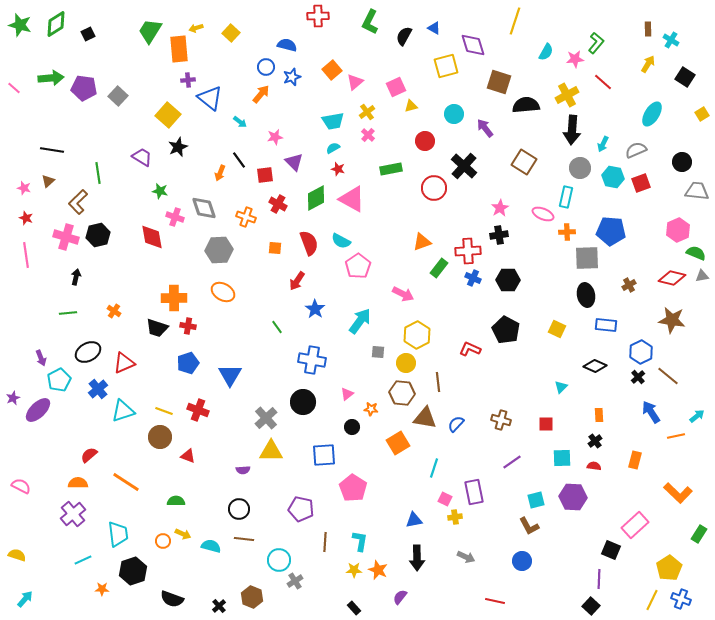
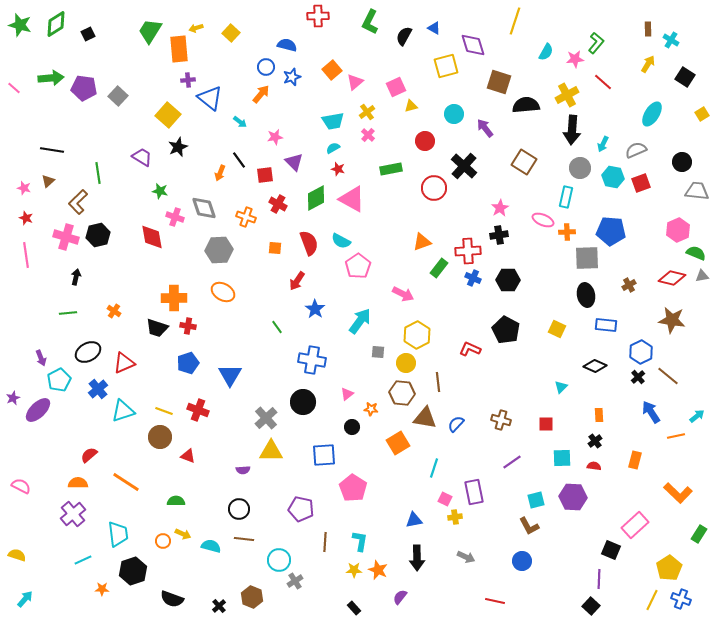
pink ellipse at (543, 214): moved 6 px down
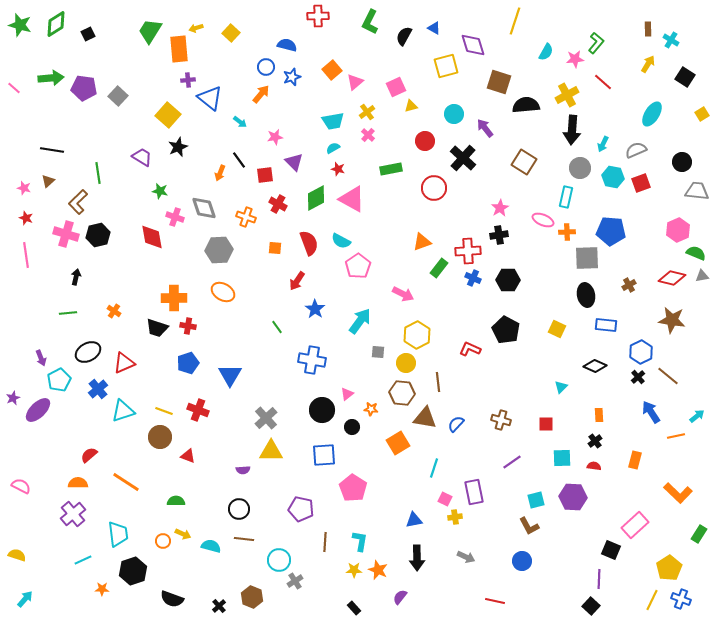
black cross at (464, 166): moved 1 px left, 8 px up
pink cross at (66, 237): moved 3 px up
black circle at (303, 402): moved 19 px right, 8 px down
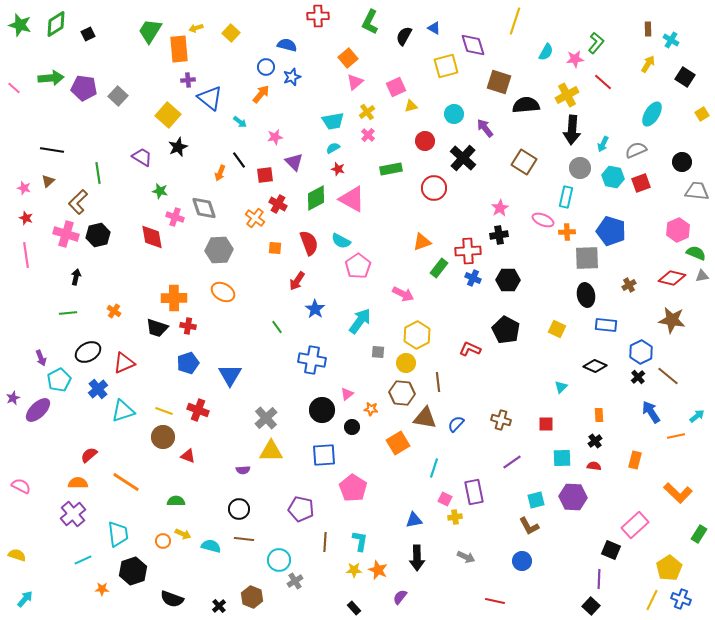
orange square at (332, 70): moved 16 px right, 12 px up
orange cross at (246, 217): moved 9 px right, 1 px down; rotated 18 degrees clockwise
blue pentagon at (611, 231): rotated 12 degrees clockwise
brown circle at (160, 437): moved 3 px right
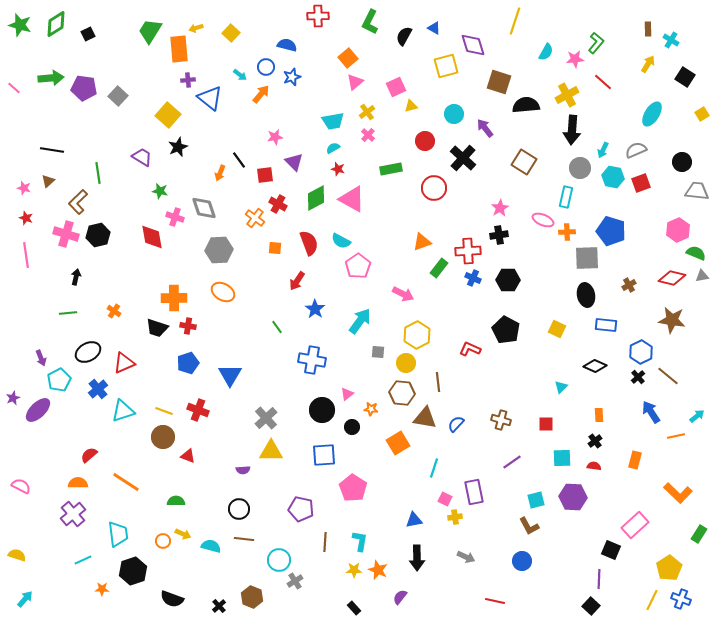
cyan arrow at (240, 122): moved 47 px up
cyan arrow at (603, 144): moved 6 px down
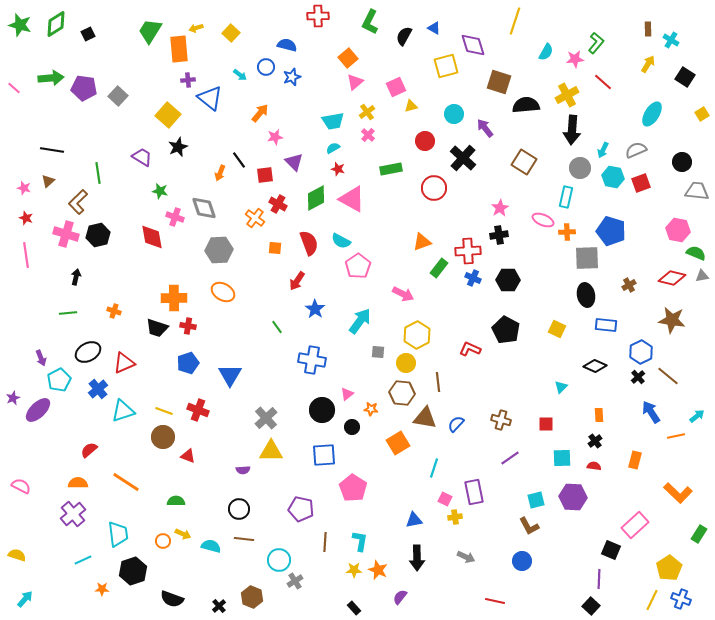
orange arrow at (261, 94): moved 1 px left, 19 px down
pink hexagon at (678, 230): rotated 25 degrees counterclockwise
orange cross at (114, 311): rotated 16 degrees counterclockwise
red semicircle at (89, 455): moved 5 px up
purple line at (512, 462): moved 2 px left, 4 px up
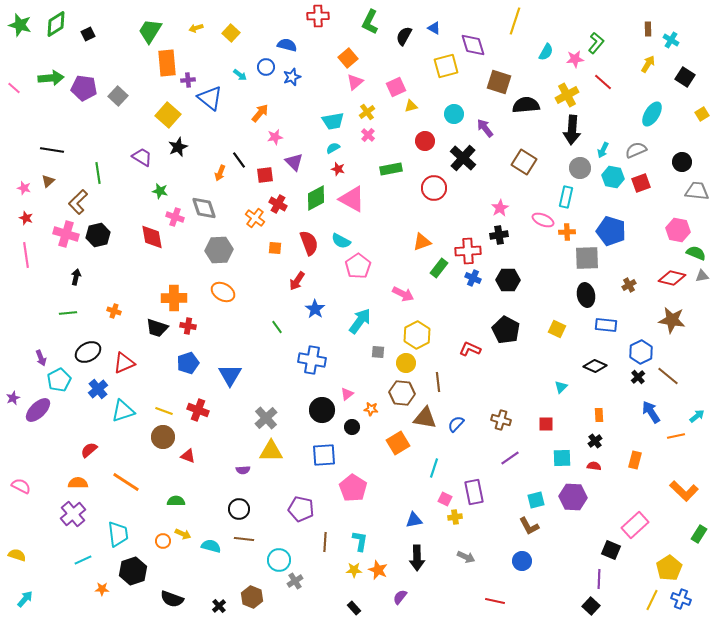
orange rectangle at (179, 49): moved 12 px left, 14 px down
orange L-shape at (678, 493): moved 6 px right, 2 px up
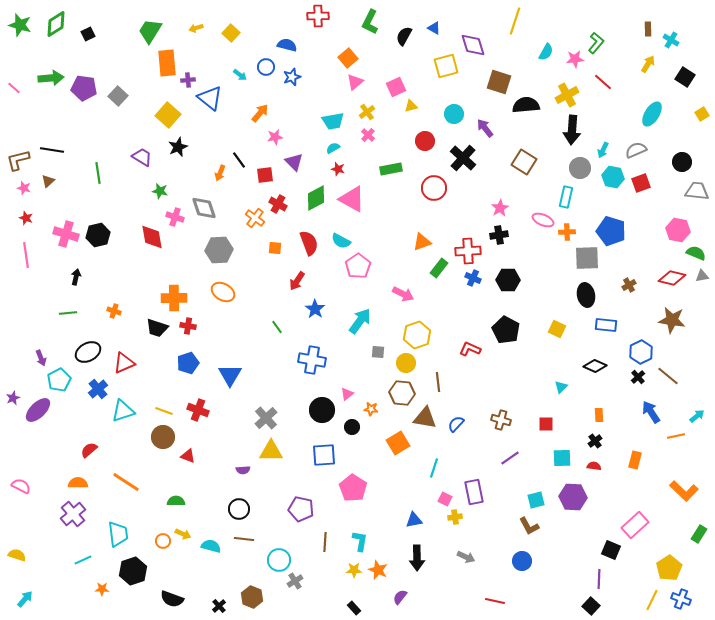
brown L-shape at (78, 202): moved 60 px left, 42 px up; rotated 30 degrees clockwise
yellow hexagon at (417, 335): rotated 8 degrees clockwise
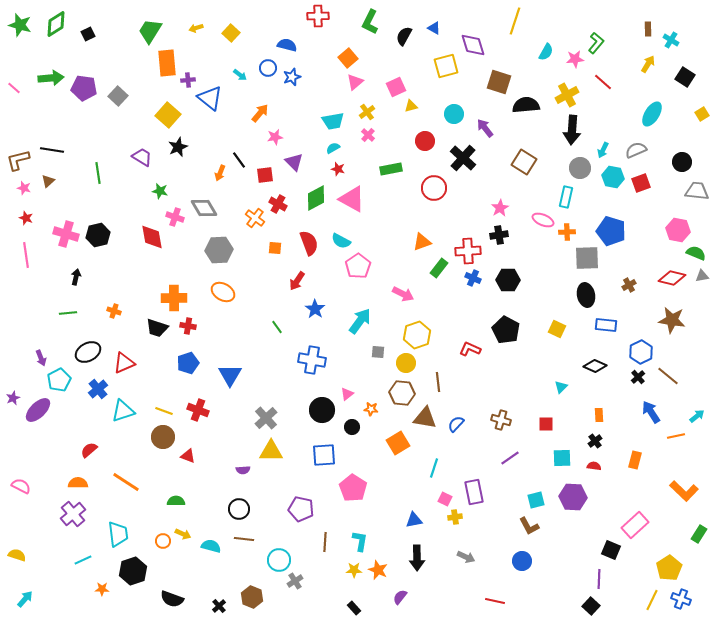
blue circle at (266, 67): moved 2 px right, 1 px down
gray diamond at (204, 208): rotated 12 degrees counterclockwise
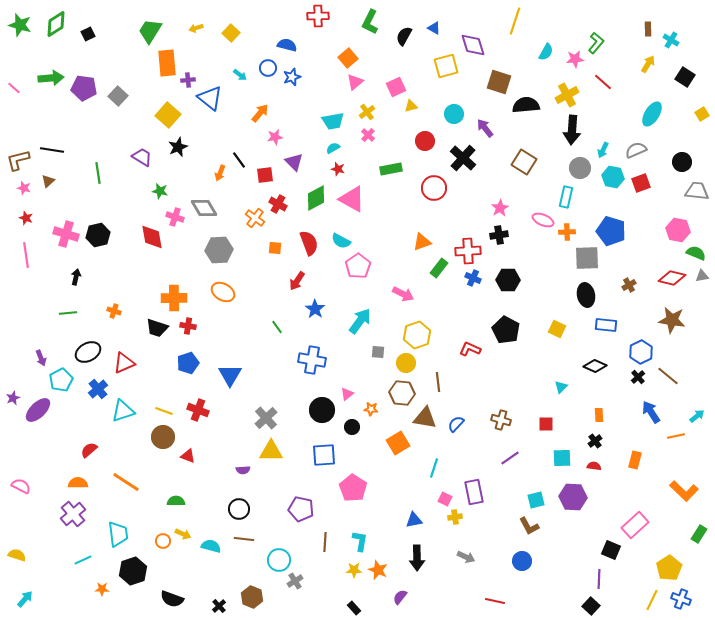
cyan pentagon at (59, 380): moved 2 px right
